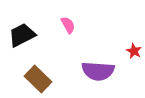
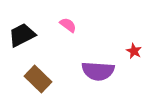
pink semicircle: rotated 24 degrees counterclockwise
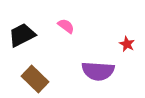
pink semicircle: moved 2 px left, 1 px down
red star: moved 7 px left, 7 px up
brown rectangle: moved 3 px left
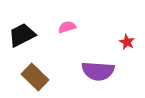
pink semicircle: moved 1 px right, 1 px down; rotated 54 degrees counterclockwise
red star: moved 2 px up
brown rectangle: moved 2 px up
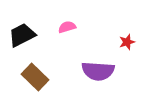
red star: rotated 28 degrees clockwise
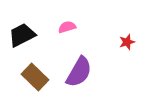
purple semicircle: moved 19 px left, 1 px down; rotated 64 degrees counterclockwise
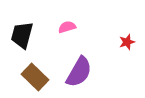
black trapezoid: rotated 48 degrees counterclockwise
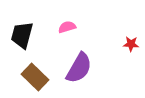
red star: moved 4 px right, 2 px down; rotated 21 degrees clockwise
purple semicircle: moved 4 px up
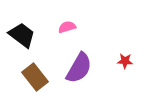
black trapezoid: rotated 112 degrees clockwise
red star: moved 6 px left, 17 px down
brown rectangle: rotated 8 degrees clockwise
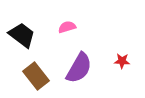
red star: moved 3 px left
brown rectangle: moved 1 px right, 1 px up
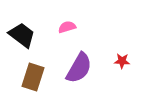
brown rectangle: moved 3 px left, 1 px down; rotated 56 degrees clockwise
